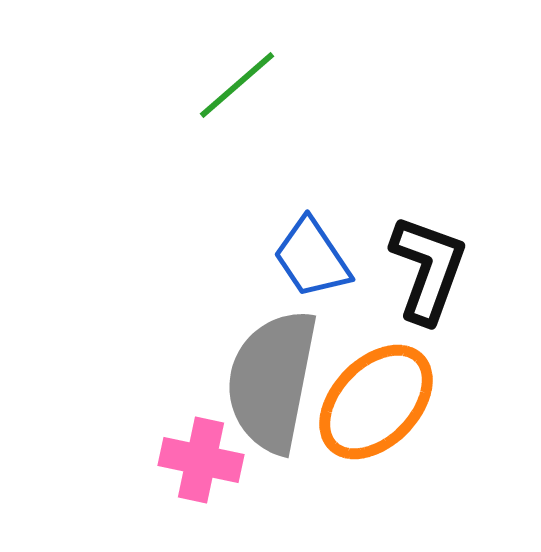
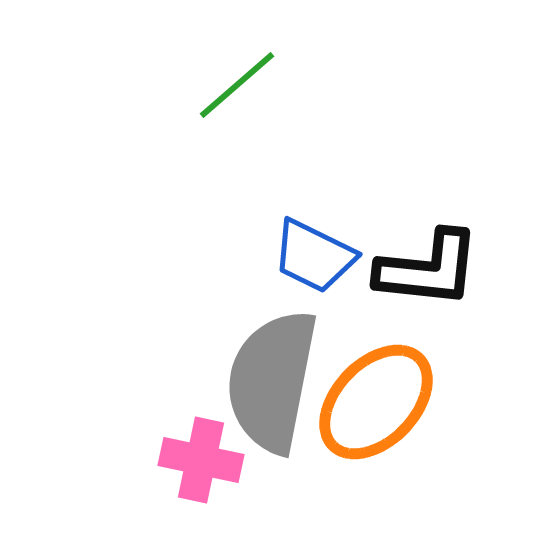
blue trapezoid: moved 2 px right, 2 px up; rotated 30 degrees counterclockwise
black L-shape: rotated 76 degrees clockwise
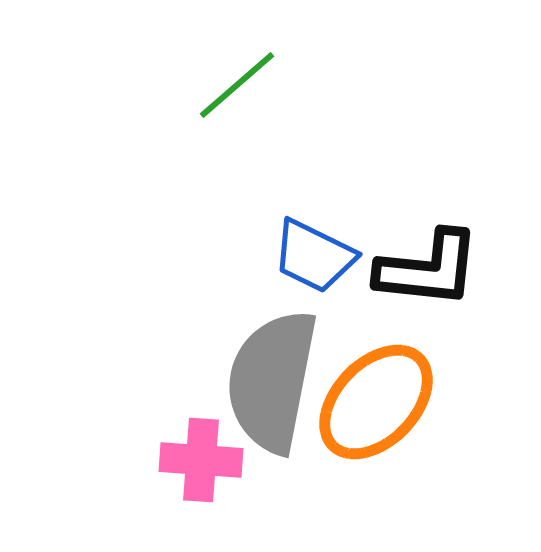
pink cross: rotated 8 degrees counterclockwise
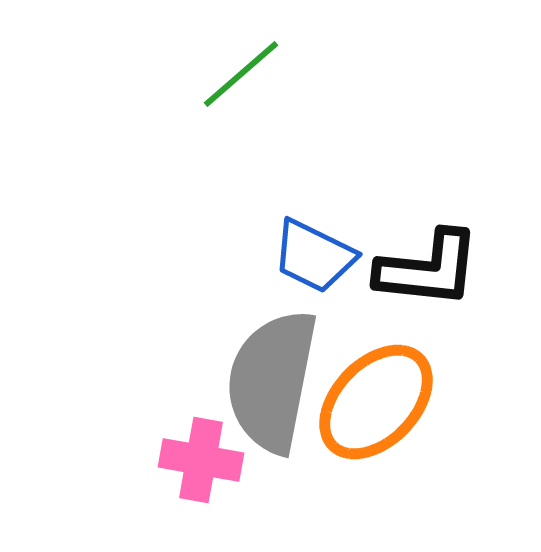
green line: moved 4 px right, 11 px up
pink cross: rotated 6 degrees clockwise
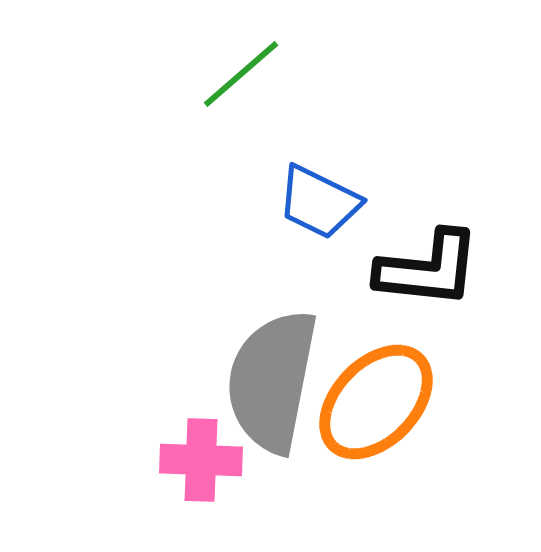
blue trapezoid: moved 5 px right, 54 px up
pink cross: rotated 8 degrees counterclockwise
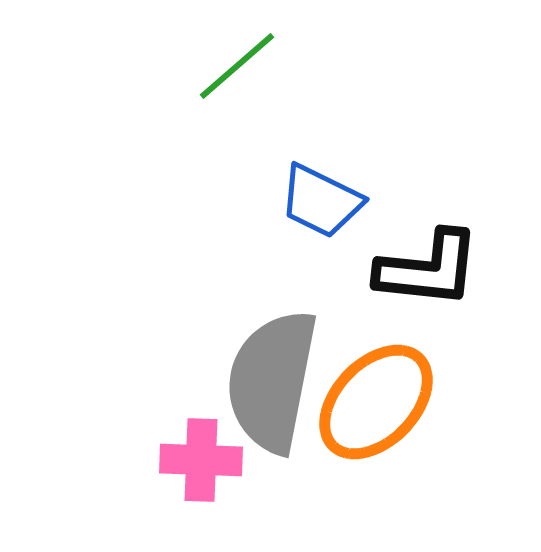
green line: moved 4 px left, 8 px up
blue trapezoid: moved 2 px right, 1 px up
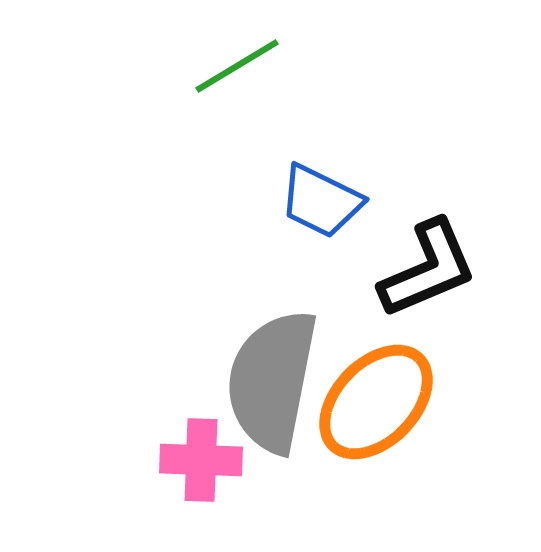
green line: rotated 10 degrees clockwise
black L-shape: rotated 29 degrees counterclockwise
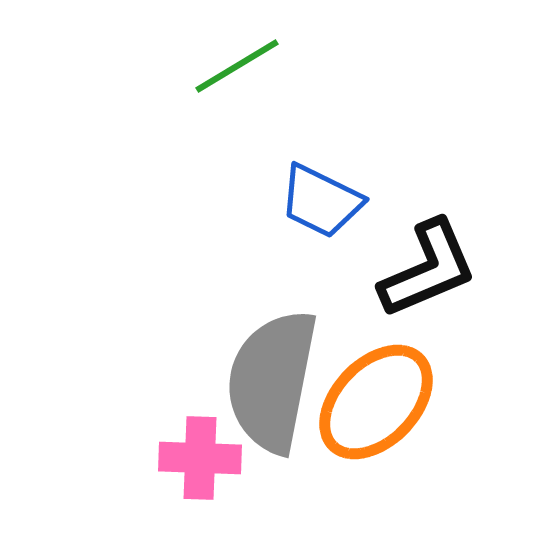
pink cross: moved 1 px left, 2 px up
